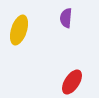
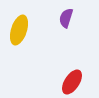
purple semicircle: rotated 12 degrees clockwise
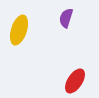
red ellipse: moved 3 px right, 1 px up
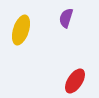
yellow ellipse: moved 2 px right
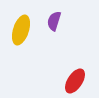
purple semicircle: moved 12 px left, 3 px down
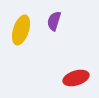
red ellipse: moved 1 px right, 3 px up; rotated 40 degrees clockwise
